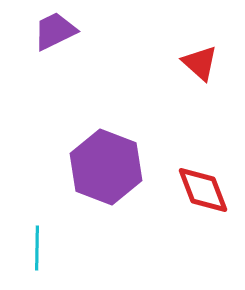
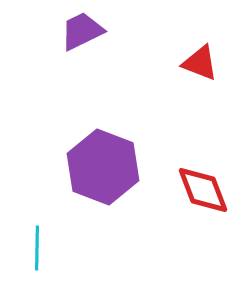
purple trapezoid: moved 27 px right
red triangle: rotated 21 degrees counterclockwise
purple hexagon: moved 3 px left
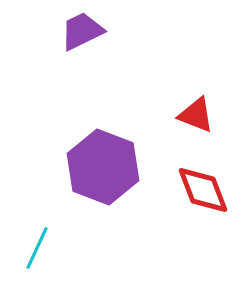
red triangle: moved 4 px left, 52 px down
cyan line: rotated 24 degrees clockwise
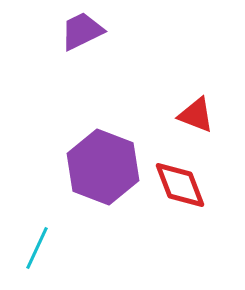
red diamond: moved 23 px left, 5 px up
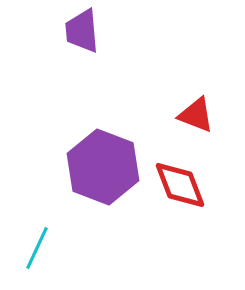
purple trapezoid: rotated 69 degrees counterclockwise
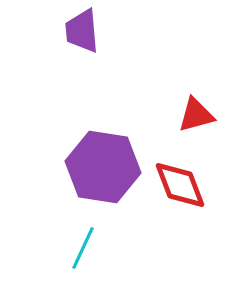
red triangle: rotated 36 degrees counterclockwise
purple hexagon: rotated 12 degrees counterclockwise
cyan line: moved 46 px right
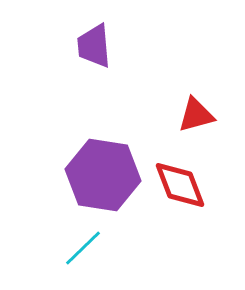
purple trapezoid: moved 12 px right, 15 px down
purple hexagon: moved 8 px down
cyan line: rotated 21 degrees clockwise
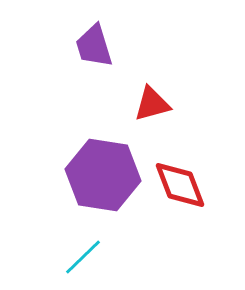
purple trapezoid: rotated 12 degrees counterclockwise
red triangle: moved 44 px left, 11 px up
cyan line: moved 9 px down
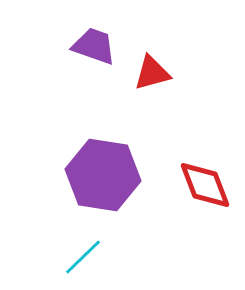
purple trapezoid: rotated 126 degrees clockwise
red triangle: moved 31 px up
red diamond: moved 25 px right
